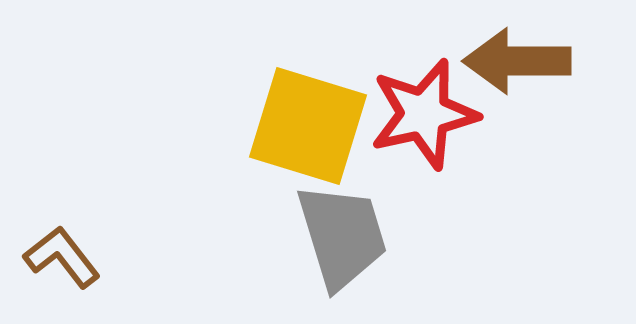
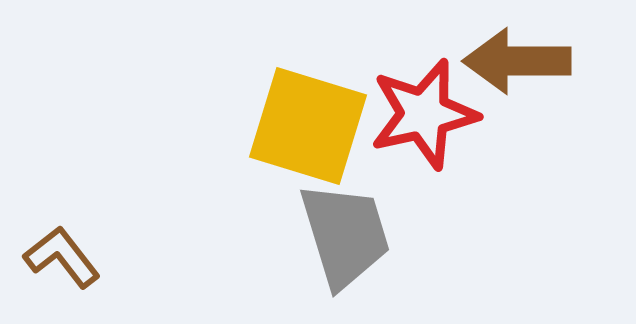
gray trapezoid: moved 3 px right, 1 px up
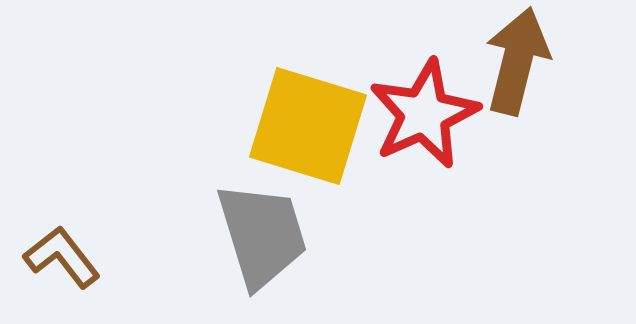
brown arrow: rotated 104 degrees clockwise
red star: rotated 11 degrees counterclockwise
gray trapezoid: moved 83 px left
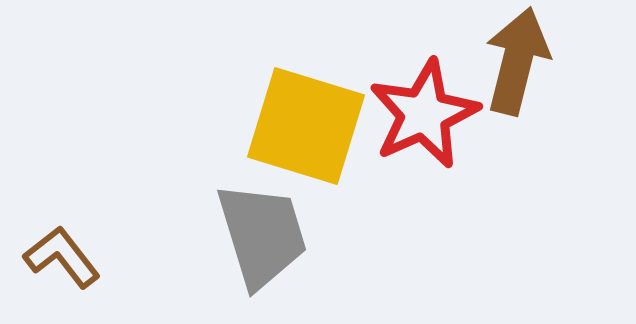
yellow square: moved 2 px left
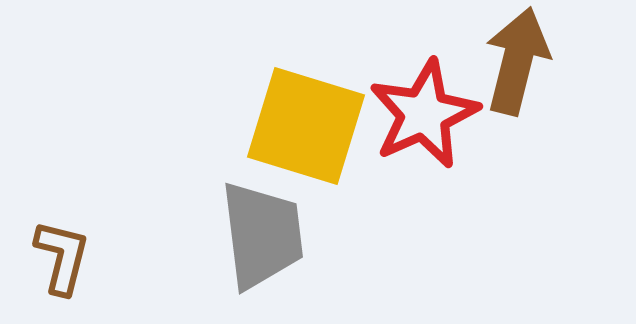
gray trapezoid: rotated 10 degrees clockwise
brown L-shape: rotated 52 degrees clockwise
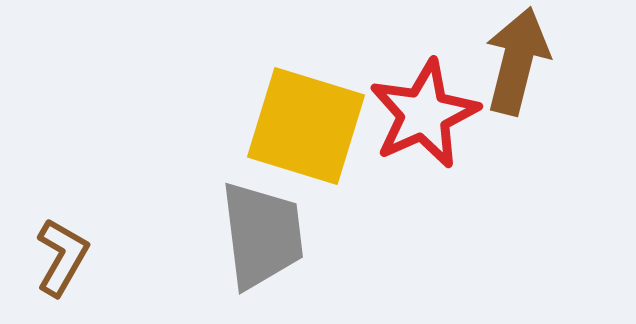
brown L-shape: rotated 16 degrees clockwise
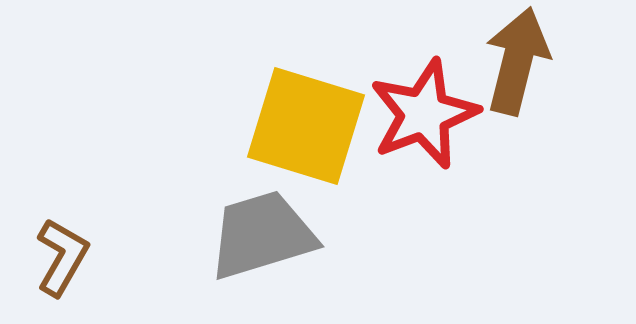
red star: rotated 3 degrees clockwise
gray trapezoid: rotated 100 degrees counterclockwise
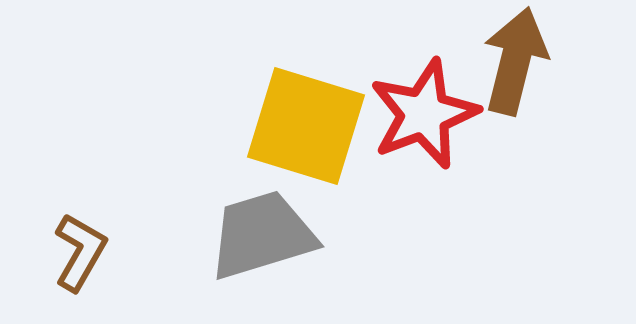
brown arrow: moved 2 px left
brown L-shape: moved 18 px right, 5 px up
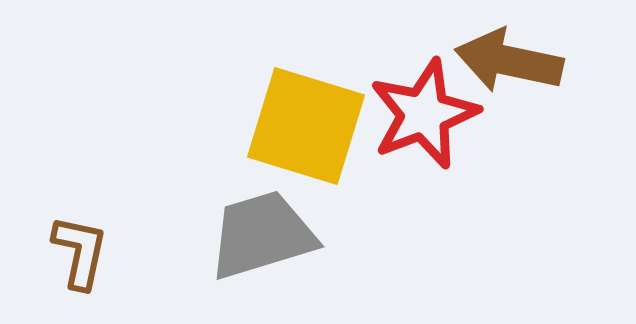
brown arrow: moved 6 px left; rotated 92 degrees counterclockwise
brown L-shape: rotated 18 degrees counterclockwise
